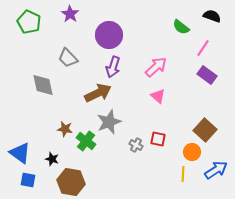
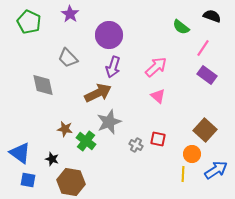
orange circle: moved 2 px down
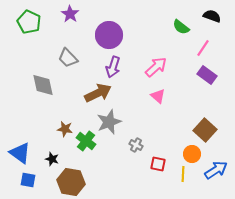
red square: moved 25 px down
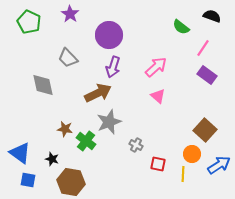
blue arrow: moved 3 px right, 5 px up
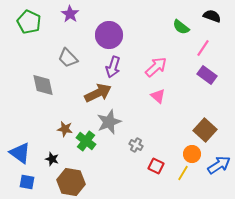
red square: moved 2 px left, 2 px down; rotated 14 degrees clockwise
yellow line: moved 1 px up; rotated 28 degrees clockwise
blue square: moved 1 px left, 2 px down
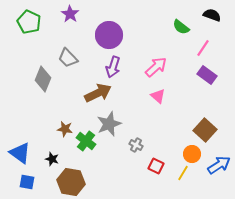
black semicircle: moved 1 px up
gray diamond: moved 6 px up; rotated 35 degrees clockwise
gray star: moved 2 px down
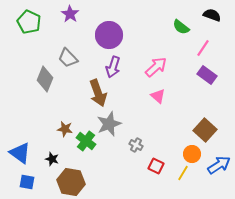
gray diamond: moved 2 px right
brown arrow: rotated 96 degrees clockwise
